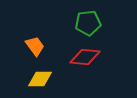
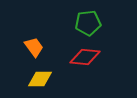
orange trapezoid: moved 1 px left, 1 px down
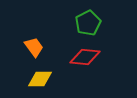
green pentagon: rotated 20 degrees counterclockwise
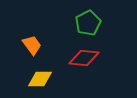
orange trapezoid: moved 2 px left, 2 px up
red diamond: moved 1 px left, 1 px down
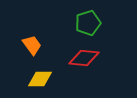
green pentagon: rotated 10 degrees clockwise
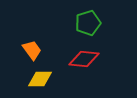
orange trapezoid: moved 5 px down
red diamond: moved 1 px down
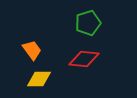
yellow diamond: moved 1 px left
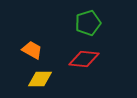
orange trapezoid: rotated 25 degrees counterclockwise
yellow diamond: moved 1 px right
